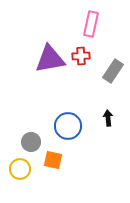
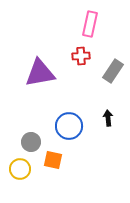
pink rectangle: moved 1 px left
purple triangle: moved 10 px left, 14 px down
blue circle: moved 1 px right
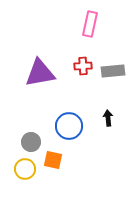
red cross: moved 2 px right, 10 px down
gray rectangle: rotated 50 degrees clockwise
yellow circle: moved 5 px right
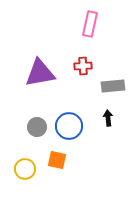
gray rectangle: moved 15 px down
gray circle: moved 6 px right, 15 px up
orange square: moved 4 px right
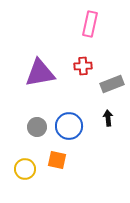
gray rectangle: moved 1 px left, 2 px up; rotated 15 degrees counterclockwise
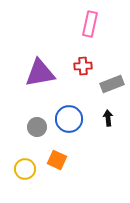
blue circle: moved 7 px up
orange square: rotated 12 degrees clockwise
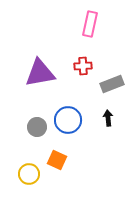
blue circle: moved 1 px left, 1 px down
yellow circle: moved 4 px right, 5 px down
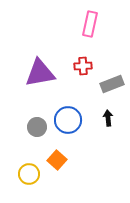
orange square: rotated 18 degrees clockwise
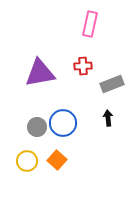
blue circle: moved 5 px left, 3 px down
yellow circle: moved 2 px left, 13 px up
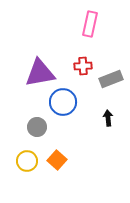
gray rectangle: moved 1 px left, 5 px up
blue circle: moved 21 px up
